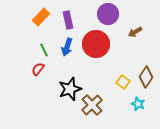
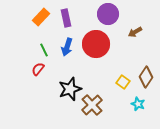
purple rectangle: moved 2 px left, 2 px up
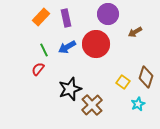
blue arrow: rotated 42 degrees clockwise
brown diamond: rotated 15 degrees counterclockwise
cyan star: rotated 24 degrees clockwise
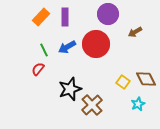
purple rectangle: moved 1 px left, 1 px up; rotated 12 degrees clockwise
brown diamond: moved 2 px down; rotated 45 degrees counterclockwise
